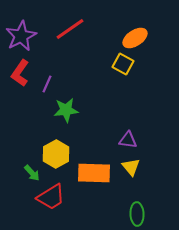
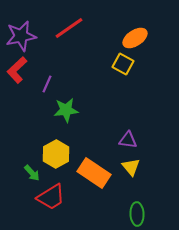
red line: moved 1 px left, 1 px up
purple star: rotated 16 degrees clockwise
red L-shape: moved 3 px left, 3 px up; rotated 12 degrees clockwise
orange rectangle: rotated 32 degrees clockwise
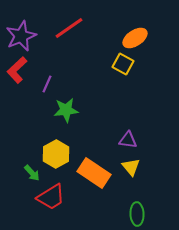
purple star: rotated 12 degrees counterclockwise
